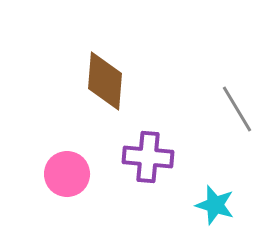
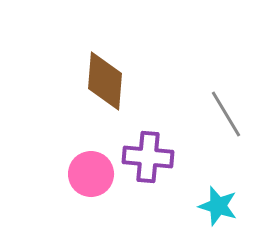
gray line: moved 11 px left, 5 px down
pink circle: moved 24 px right
cyan star: moved 3 px right, 1 px down
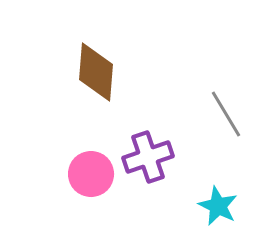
brown diamond: moved 9 px left, 9 px up
purple cross: rotated 24 degrees counterclockwise
cyan star: rotated 9 degrees clockwise
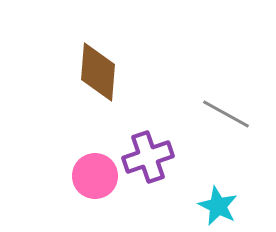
brown diamond: moved 2 px right
gray line: rotated 30 degrees counterclockwise
pink circle: moved 4 px right, 2 px down
